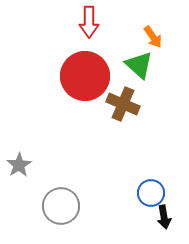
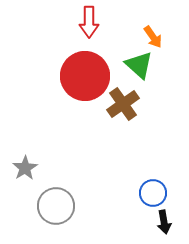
brown cross: rotated 32 degrees clockwise
gray star: moved 6 px right, 3 px down
blue circle: moved 2 px right
gray circle: moved 5 px left
black arrow: moved 5 px down
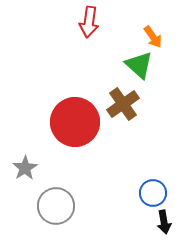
red arrow: rotated 8 degrees clockwise
red circle: moved 10 px left, 46 px down
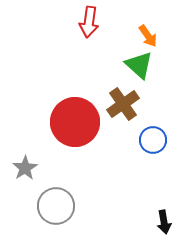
orange arrow: moved 5 px left, 1 px up
blue circle: moved 53 px up
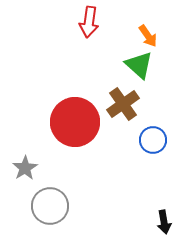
gray circle: moved 6 px left
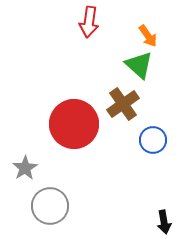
red circle: moved 1 px left, 2 px down
